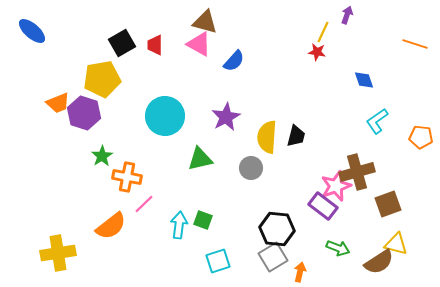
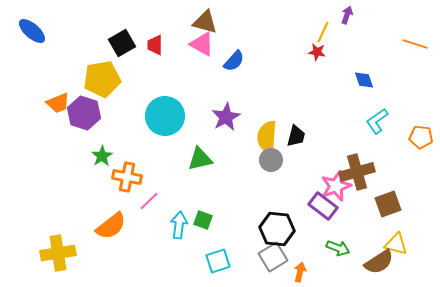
pink triangle: moved 3 px right
gray circle: moved 20 px right, 8 px up
pink line: moved 5 px right, 3 px up
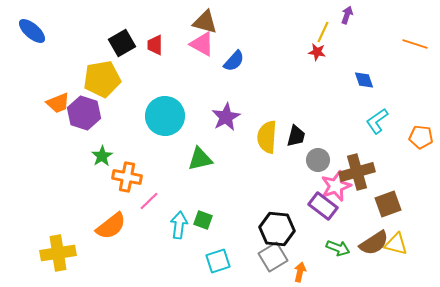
gray circle: moved 47 px right
brown semicircle: moved 5 px left, 19 px up
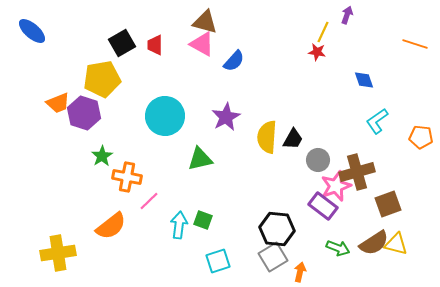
black trapezoid: moved 3 px left, 3 px down; rotated 15 degrees clockwise
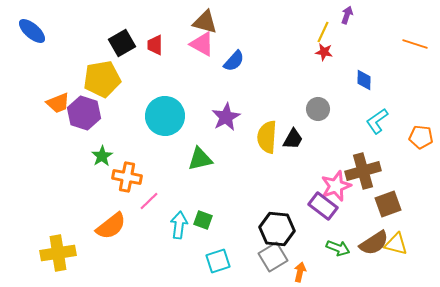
red star: moved 7 px right
blue diamond: rotated 20 degrees clockwise
gray circle: moved 51 px up
brown cross: moved 6 px right, 1 px up
